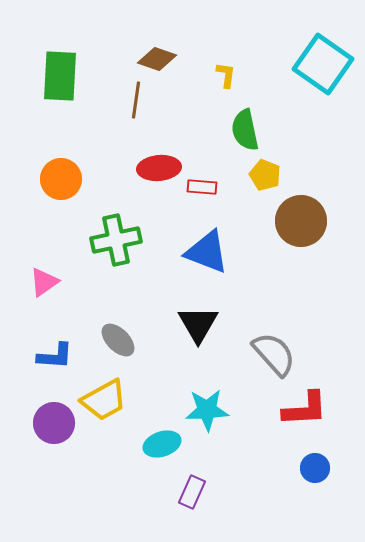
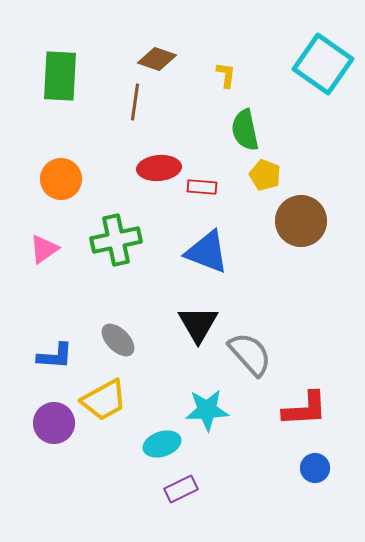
brown line: moved 1 px left, 2 px down
pink triangle: moved 33 px up
gray semicircle: moved 24 px left
purple rectangle: moved 11 px left, 3 px up; rotated 40 degrees clockwise
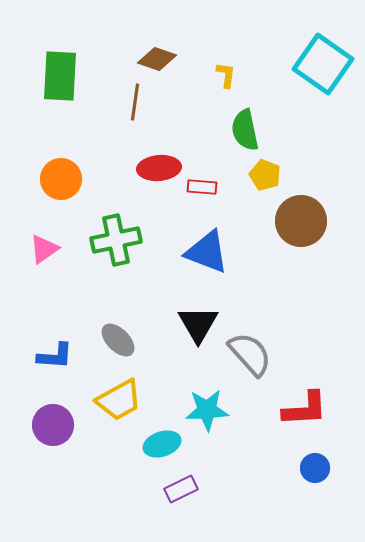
yellow trapezoid: moved 15 px right
purple circle: moved 1 px left, 2 px down
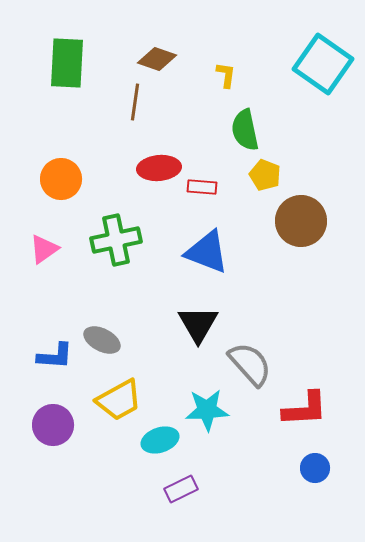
green rectangle: moved 7 px right, 13 px up
gray ellipse: moved 16 px left; rotated 18 degrees counterclockwise
gray semicircle: moved 10 px down
cyan ellipse: moved 2 px left, 4 px up
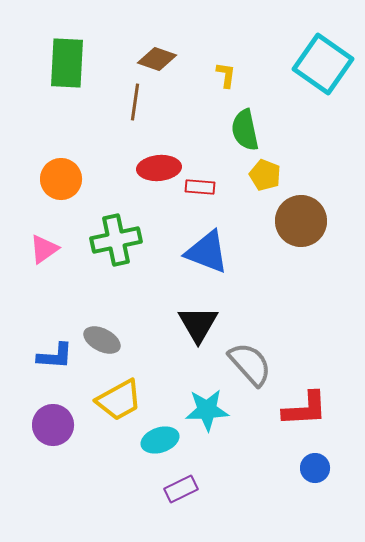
red rectangle: moved 2 px left
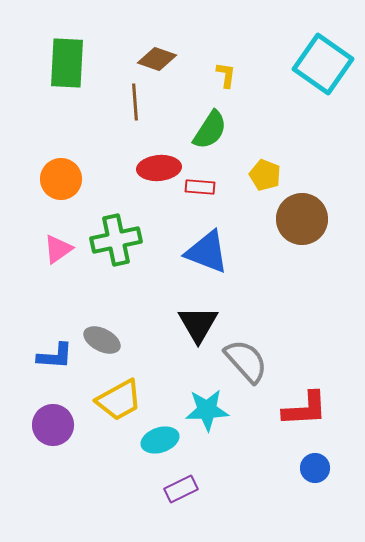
brown line: rotated 12 degrees counterclockwise
green semicircle: moved 35 px left; rotated 135 degrees counterclockwise
brown circle: moved 1 px right, 2 px up
pink triangle: moved 14 px right
gray semicircle: moved 4 px left, 3 px up
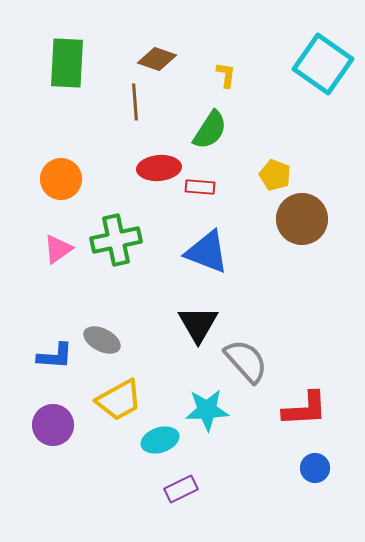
yellow pentagon: moved 10 px right
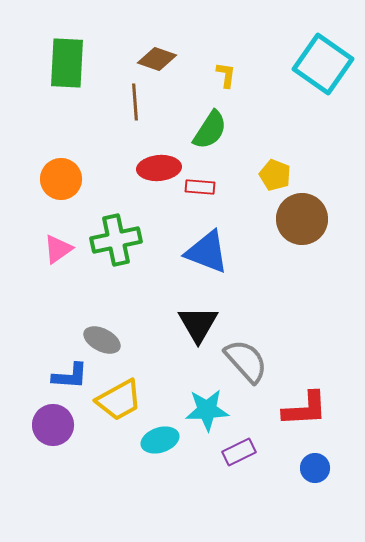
blue L-shape: moved 15 px right, 20 px down
purple rectangle: moved 58 px right, 37 px up
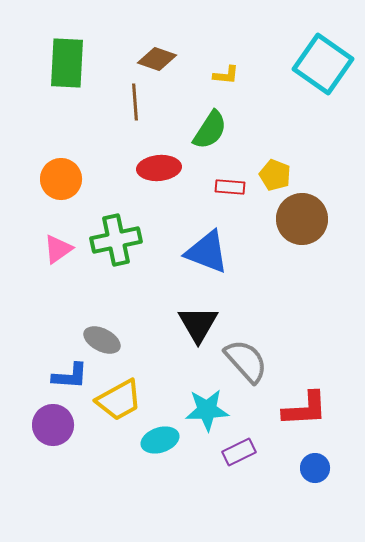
yellow L-shape: rotated 88 degrees clockwise
red rectangle: moved 30 px right
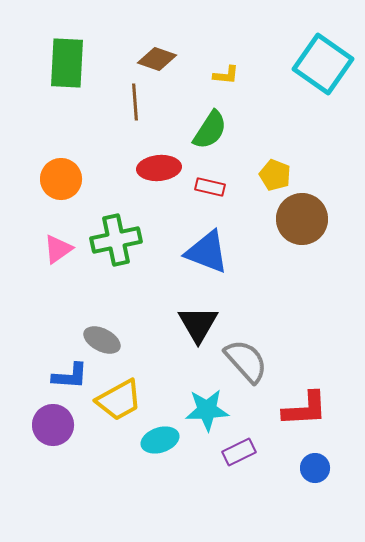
red rectangle: moved 20 px left; rotated 8 degrees clockwise
